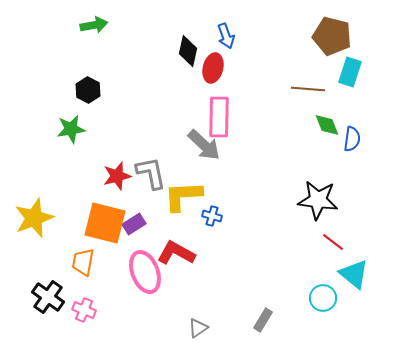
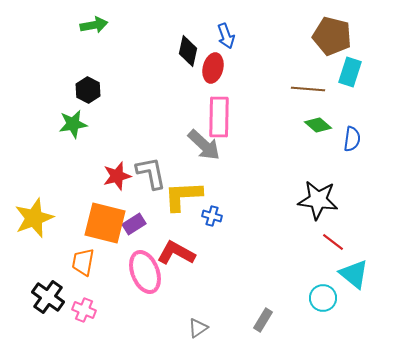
green diamond: moved 9 px left; rotated 28 degrees counterclockwise
green star: moved 2 px right, 5 px up
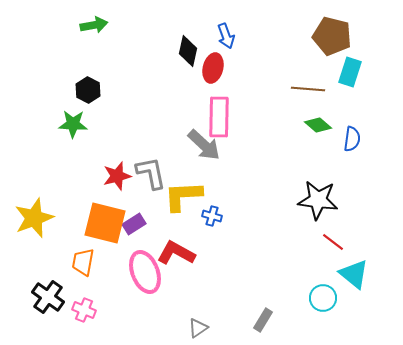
green star: rotated 12 degrees clockwise
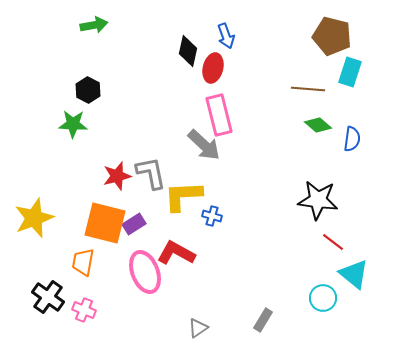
pink rectangle: moved 2 px up; rotated 15 degrees counterclockwise
